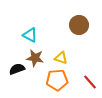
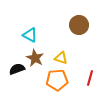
brown star: rotated 18 degrees clockwise
red line: moved 4 px up; rotated 56 degrees clockwise
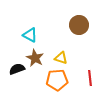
red line: rotated 21 degrees counterclockwise
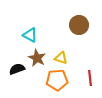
brown star: moved 2 px right
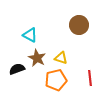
orange pentagon: moved 1 px left; rotated 10 degrees counterclockwise
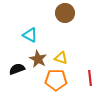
brown circle: moved 14 px left, 12 px up
brown star: moved 1 px right, 1 px down
orange pentagon: rotated 15 degrees clockwise
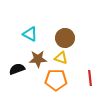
brown circle: moved 25 px down
cyan triangle: moved 1 px up
brown star: rotated 30 degrees counterclockwise
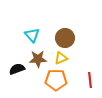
cyan triangle: moved 2 px right, 1 px down; rotated 21 degrees clockwise
yellow triangle: rotated 40 degrees counterclockwise
red line: moved 2 px down
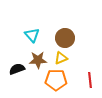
brown star: moved 1 px down
